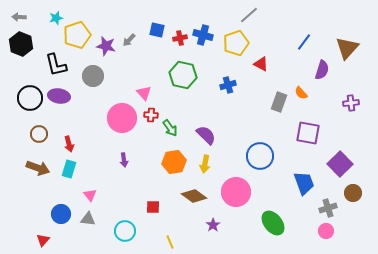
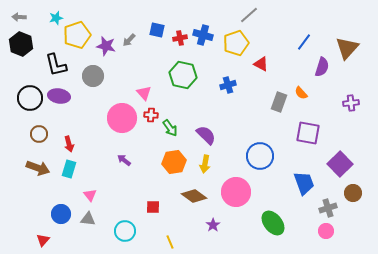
purple semicircle at (322, 70): moved 3 px up
purple arrow at (124, 160): rotated 136 degrees clockwise
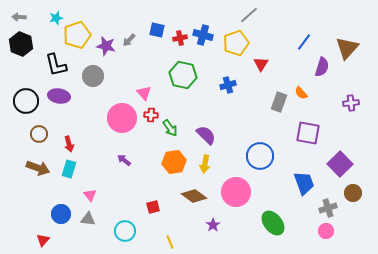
red triangle at (261, 64): rotated 35 degrees clockwise
black circle at (30, 98): moved 4 px left, 3 px down
red square at (153, 207): rotated 16 degrees counterclockwise
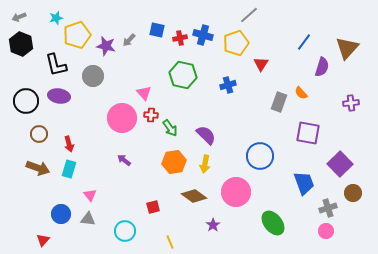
gray arrow at (19, 17): rotated 24 degrees counterclockwise
